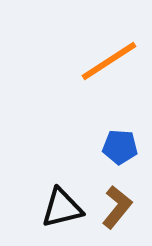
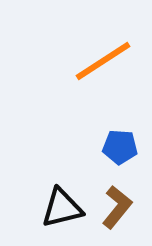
orange line: moved 6 px left
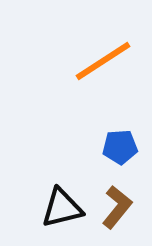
blue pentagon: rotated 8 degrees counterclockwise
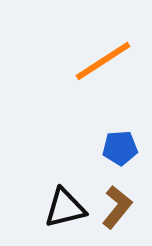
blue pentagon: moved 1 px down
black triangle: moved 3 px right
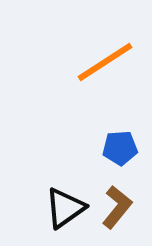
orange line: moved 2 px right, 1 px down
black triangle: rotated 21 degrees counterclockwise
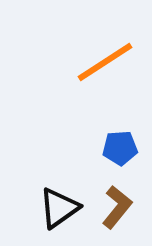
black triangle: moved 6 px left
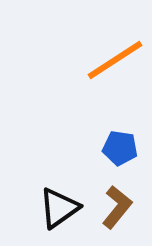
orange line: moved 10 px right, 2 px up
blue pentagon: rotated 12 degrees clockwise
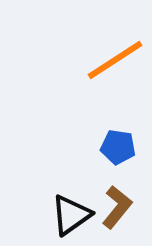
blue pentagon: moved 2 px left, 1 px up
black triangle: moved 12 px right, 7 px down
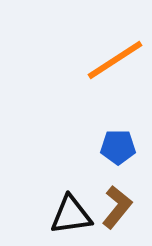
blue pentagon: rotated 8 degrees counterclockwise
black triangle: rotated 27 degrees clockwise
